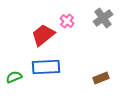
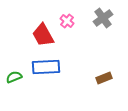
red trapezoid: rotated 80 degrees counterclockwise
brown rectangle: moved 3 px right
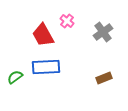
gray cross: moved 14 px down
green semicircle: moved 1 px right; rotated 14 degrees counterclockwise
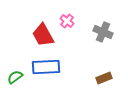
gray cross: rotated 30 degrees counterclockwise
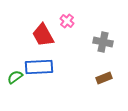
gray cross: moved 10 px down; rotated 12 degrees counterclockwise
blue rectangle: moved 7 px left
